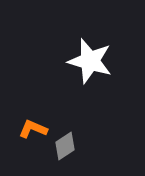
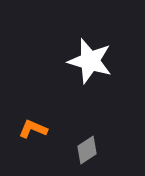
gray diamond: moved 22 px right, 4 px down
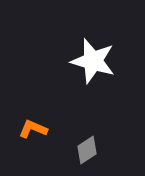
white star: moved 3 px right
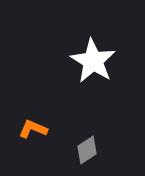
white star: rotated 15 degrees clockwise
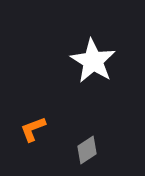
orange L-shape: rotated 44 degrees counterclockwise
